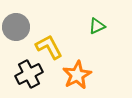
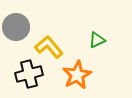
green triangle: moved 14 px down
yellow L-shape: rotated 12 degrees counterclockwise
black cross: rotated 12 degrees clockwise
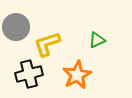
yellow L-shape: moved 2 px left, 3 px up; rotated 68 degrees counterclockwise
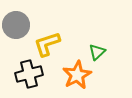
gray circle: moved 2 px up
green triangle: moved 12 px down; rotated 18 degrees counterclockwise
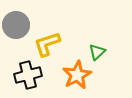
black cross: moved 1 px left, 1 px down
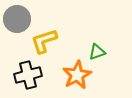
gray circle: moved 1 px right, 6 px up
yellow L-shape: moved 3 px left, 3 px up
green triangle: rotated 24 degrees clockwise
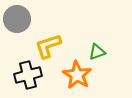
yellow L-shape: moved 4 px right, 5 px down
orange star: rotated 12 degrees counterclockwise
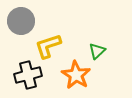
gray circle: moved 4 px right, 2 px down
green triangle: moved 1 px up; rotated 24 degrees counterclockwise
orange star: moved 1 px left
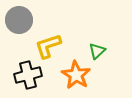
gray circle: moved 2 px left, 1 px up
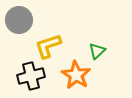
black cross: moved 3 px right, 1 px down
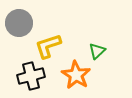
gray circle: moved 3 px down
